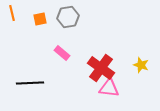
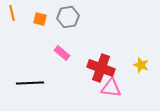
orange square: rotated 24 degrees clockwise
red cross: rotated 16 degrees counterclockwise
pink triangle: moved 2 px right
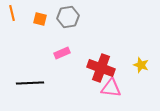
pink rectangle: rotated 63 degrees counterclockwise
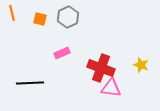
gray hexagon: rotated 15 degrees counterclockwise
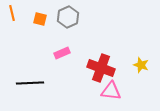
pink triangle: moved 3 px down
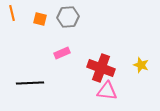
gray hexagon: rotated 20 degrees clockwise
pink triangle: moved 4 px left
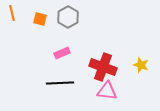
gray hexagon: rotated 25 degrees counterclockwise
red cross: moved 2 px right, 1 px up
black line: moved 30 px right
